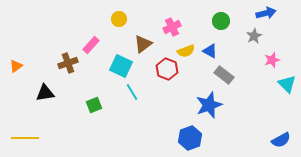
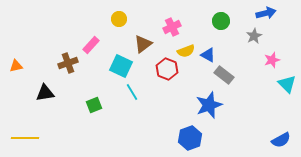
blue triangle: moved 2 px left, 4 px down
orange triangle: rotated 24 degrees clockwise
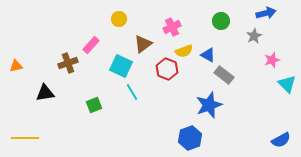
yellow semicircle: moved 2 px left
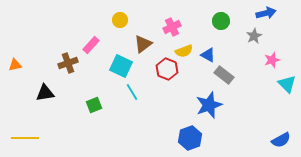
yellow circle: moved 1 px right, 1 px down
orange triangle: moved 1 px left, 1 px up
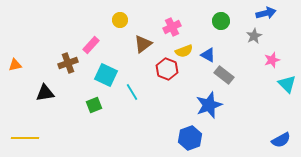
cyan square: moved 15 px left, 9 px down
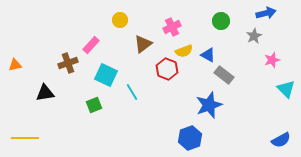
cyan triangle: moved 1 px left, 5 px down
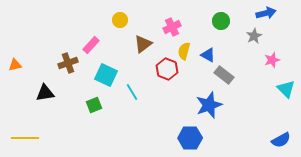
yellow semicircle: rotated 126 degrees clockwise
blue hexagon: rotated 20 degrees clockwise
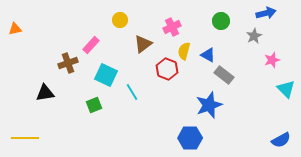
orange triangle: moved 36 px up
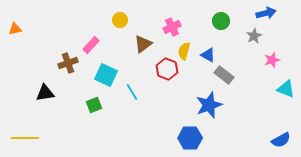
cyan triangle: rotated 24 degrees counterclockwise
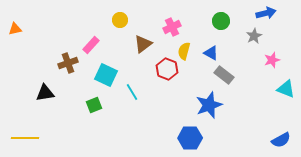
blue triangle: moved 3 px right, 2 px up
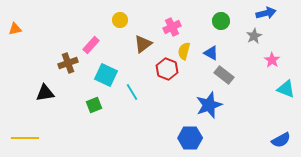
pink star: rotated 21 degrees counterclockwise
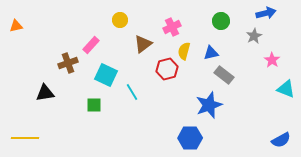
orange triangle: moved 1 px right, 3 px up
blue triangle: rotated 42 degrees counterclockwise
red hexagon: rotated 25 degrees clockwise
green square: rotated 21 degrees clockwise
